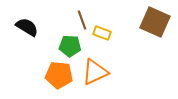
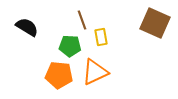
brown square: moved 1 px down
yellow rectangle: moved 1 px left, 4 px down; rotated 60 degrees clockwise
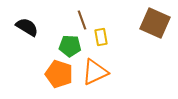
orange pentagon: moved 1 px up; rotated 12 degrees clockwise
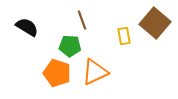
brown square: rotated 16 degrees clockwise
yellow rectangle: moved 23 px right, 1 px up
orange pentagon: moved 2 px left, 1 px up
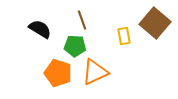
black semicircle: moved 13 px right, 2 px down
green pentagon: moved 5 px right
orange pentagon: moved 1 px right
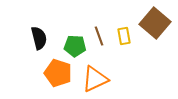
brown line: moved 17 px right, 16 px down
black semicircle: moved 1 px left, 9 px down; rotated 45 degrees clockwise
orange triangle: moved 7 px down
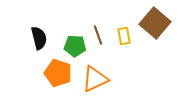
brown line: moved 1 px left, 1 px up
